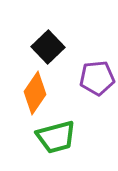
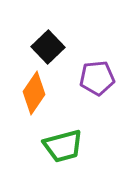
orange diamond: moved 1 px left
green trapezoid: moved 7 px right, 9 px down
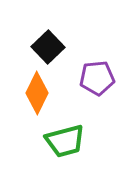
orange diamond: moved 3 px right; rotated 9 degrees counterclockwise
green trapezoid: moved 2 px right, 5 px up
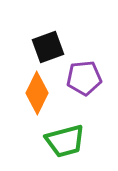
black square: rotated 24 degrees clockwise
purple pentagon: moved 13 px left
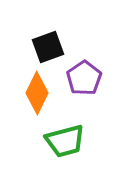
purple pentagon: rotated 28 degrees counterclockwise
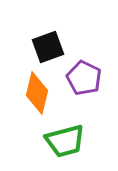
purple pentagon: rotated 12 degrees counterclockwise
orange diamond: rotated 12 degrees counterclockwise
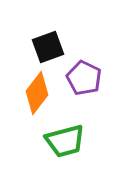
orange diamond: rotated 24 degrees clockwise
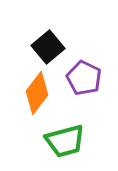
black square: rotated 20 degrees counterclockwise
